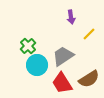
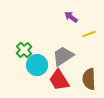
purple arrow: rotated 136 degrees clockwise
yellow line: rotated 24 degrees clockwise
green cross: moved 4 px left, 4 px down
brown semicircle: rotated 120 degrees clockwise
red trapezoid: moved 3 px left, 3 px up
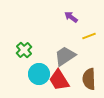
yellow line: moved 2 px down
gray trapezoid: moved 2 px right
cyan circle: moved 2 px right, 9 px down
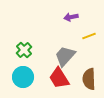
purple arrow: rotated 48 degrees counterclockwise
gray trapezoid: rotated 15 degrees counterclockwise
cyan circle: moved 16 px left, 3 px down
red trapezoid: moved 2 px up
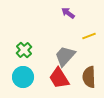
purple arrow: moved 3 px left, 4 px up; rotated 48 degrees clockwise
brown semicircle: moved 2 px up
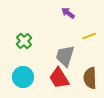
green cross: moved 9 px up
gray trapezoid: rotated 25 degrees counterclockwise
brown semicircle: moved 1 px right, 1 px down
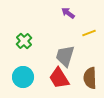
yellow line: moved 3 px up
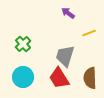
green cross: moved 1 px left, 3 px down
